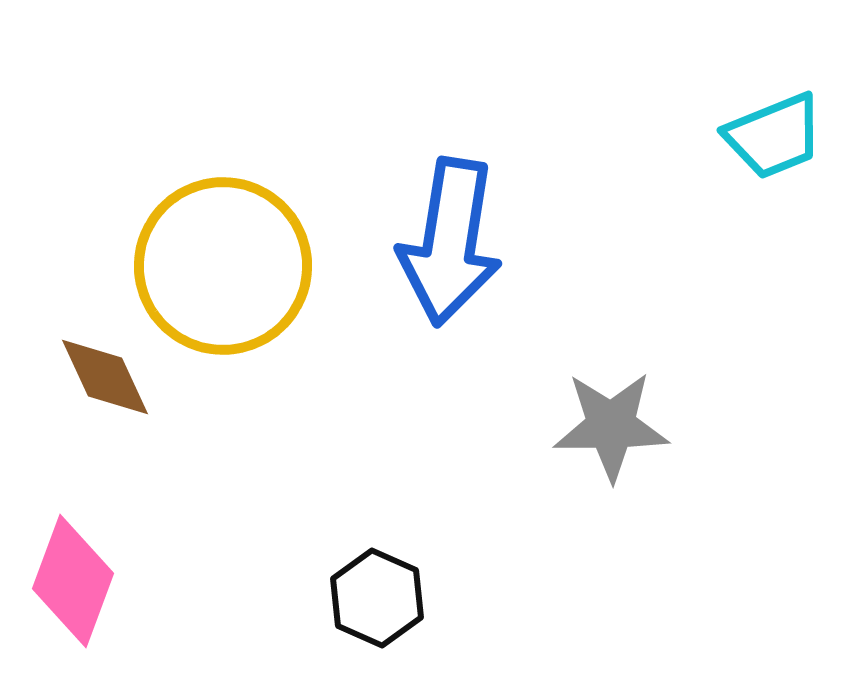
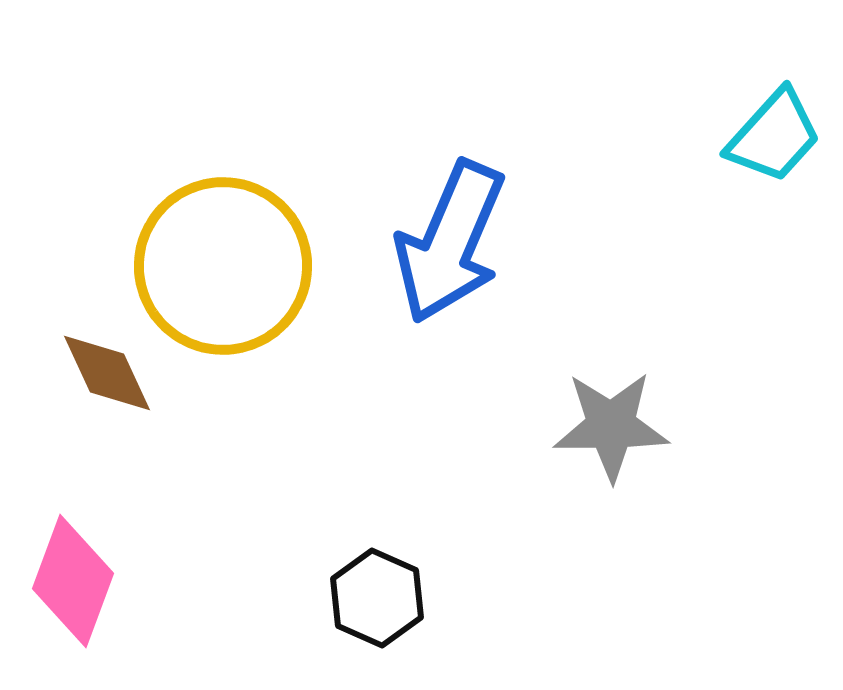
cyan trapezoid: rotated 26 degrees counterclockwise
blue arrow: rotated 14 degrees clockwise
brown diamond: moved 2 px right, 4 px up
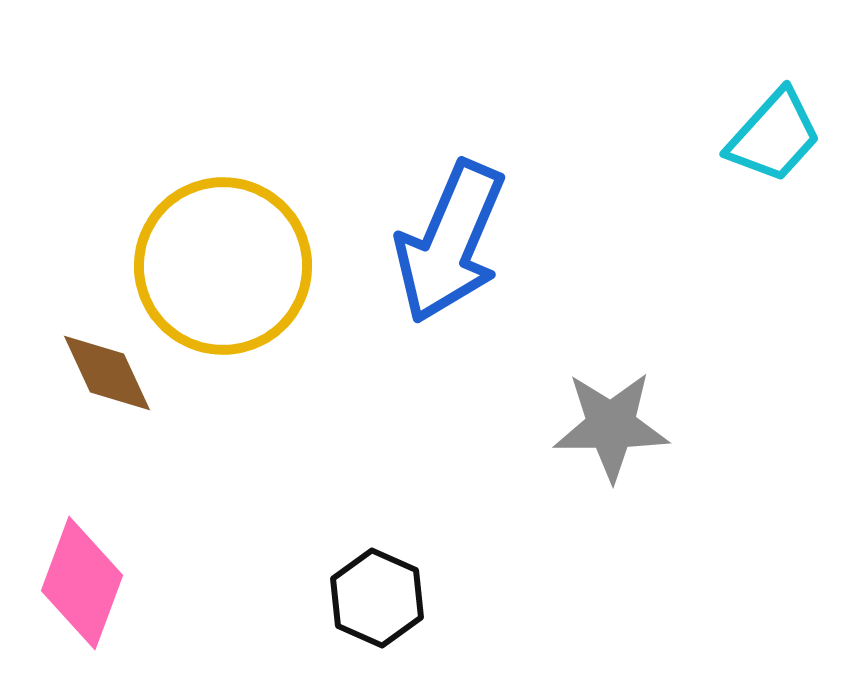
pink diamond: moved 9 px right, 2 px down
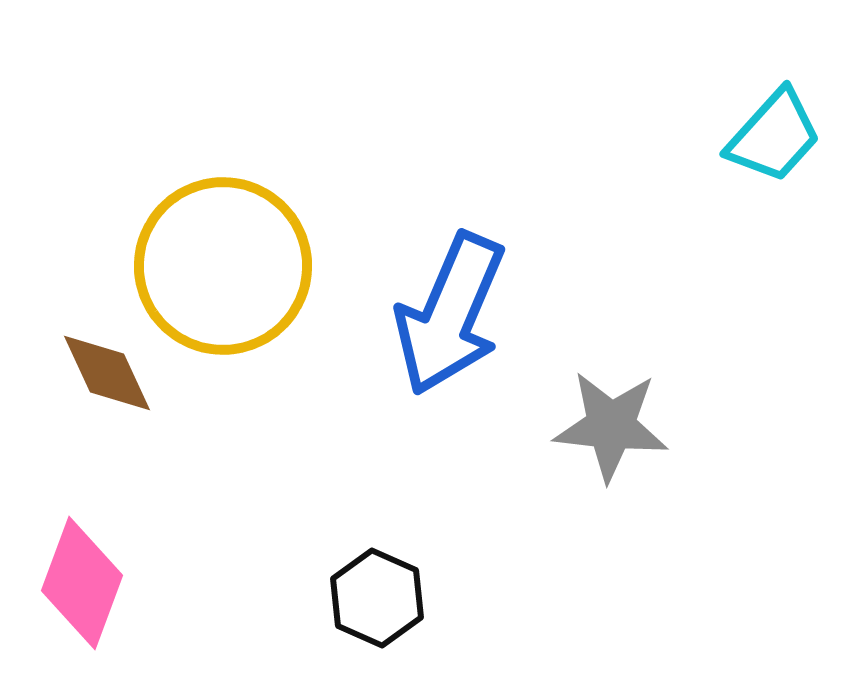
blue arrow: moved 72 px down
gray star: rotated 6 degrees clockwise
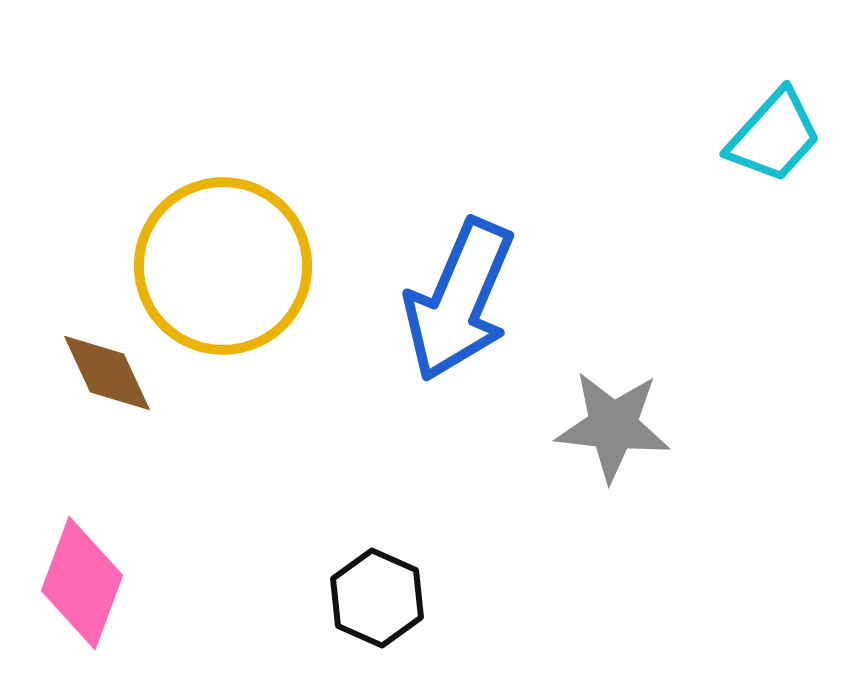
blue arrow: moved 9 px right, 14 px up
gray star: moved 2 px right
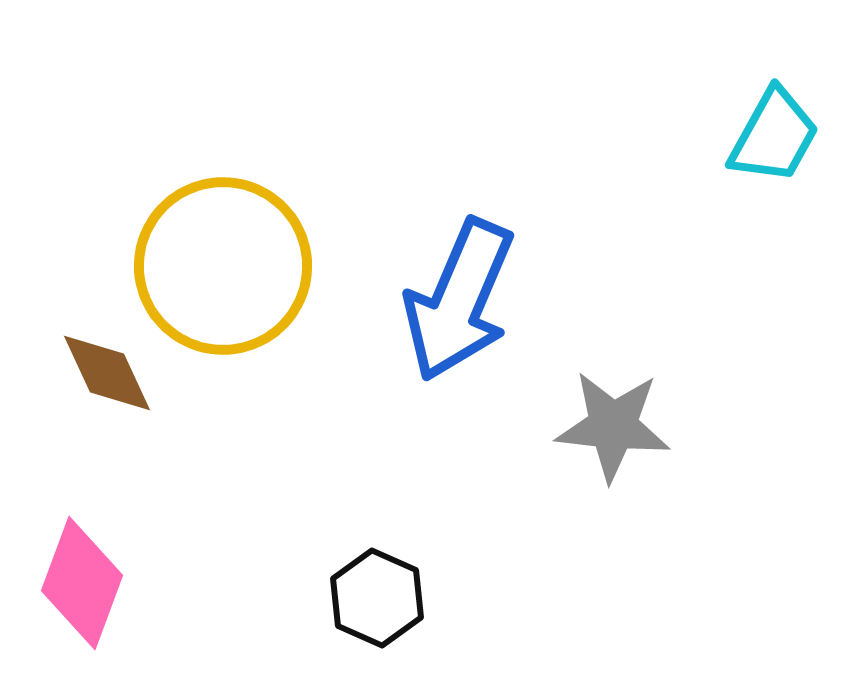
cyan trapezoid: rotated 13 degrees counterclockwise
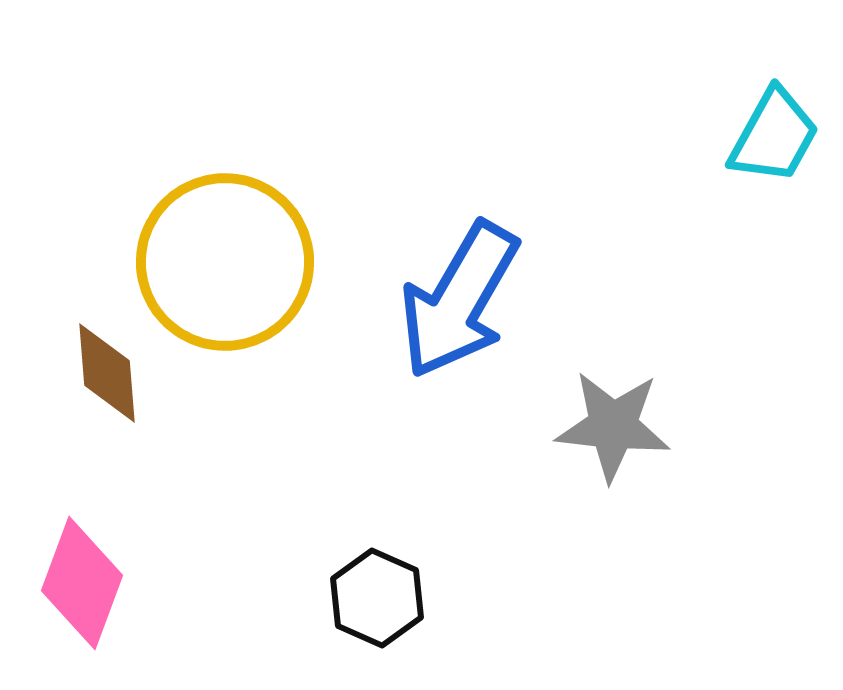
yellow circle: moved 2 px right, 4 px up
blue arrow: rotated 7 degrees clockwise
brown diamond: rotated 20 degrees clockwise
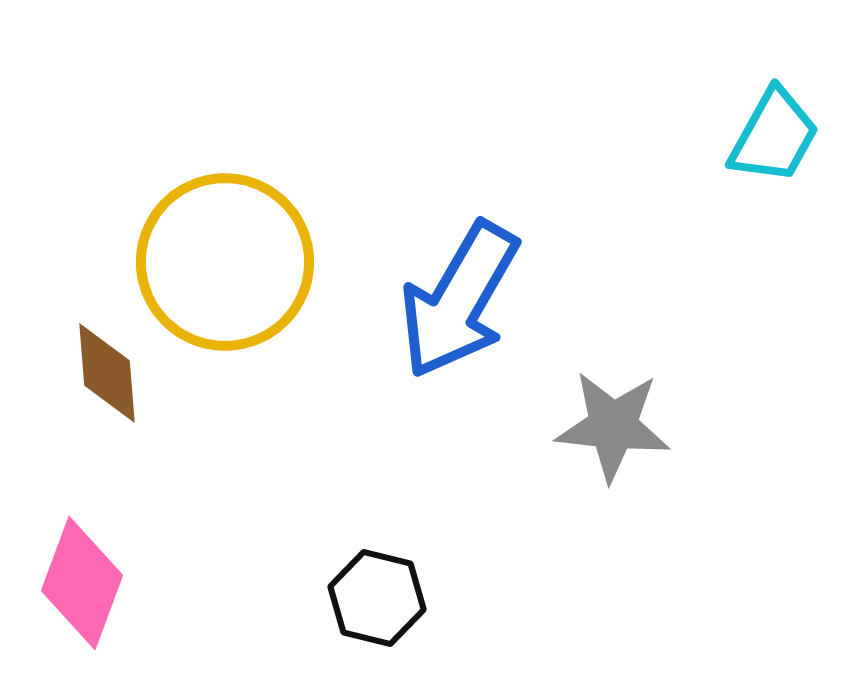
black hexagon: rotated 10 degrees counterclockwise
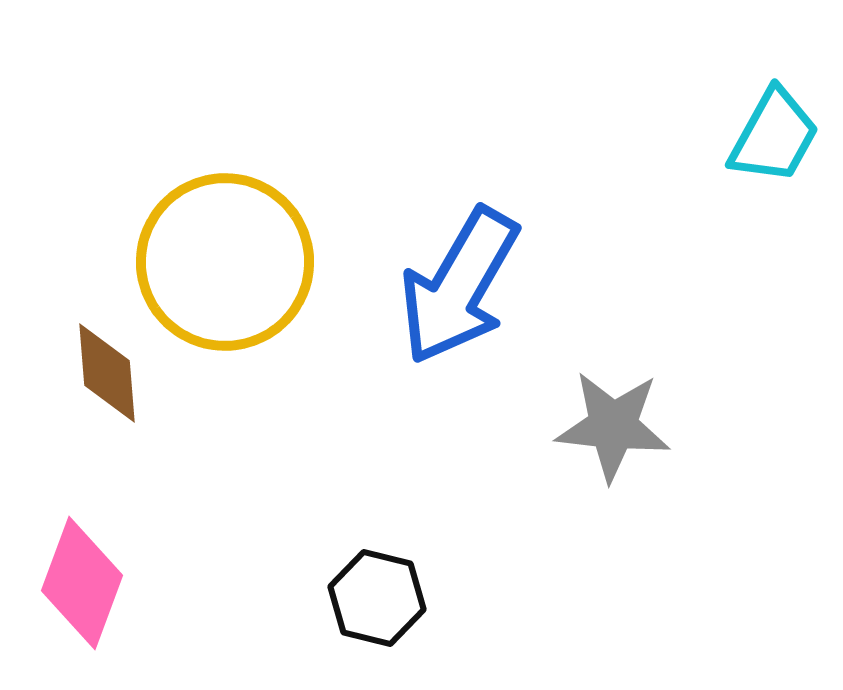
blue arrow: moved 14 px up
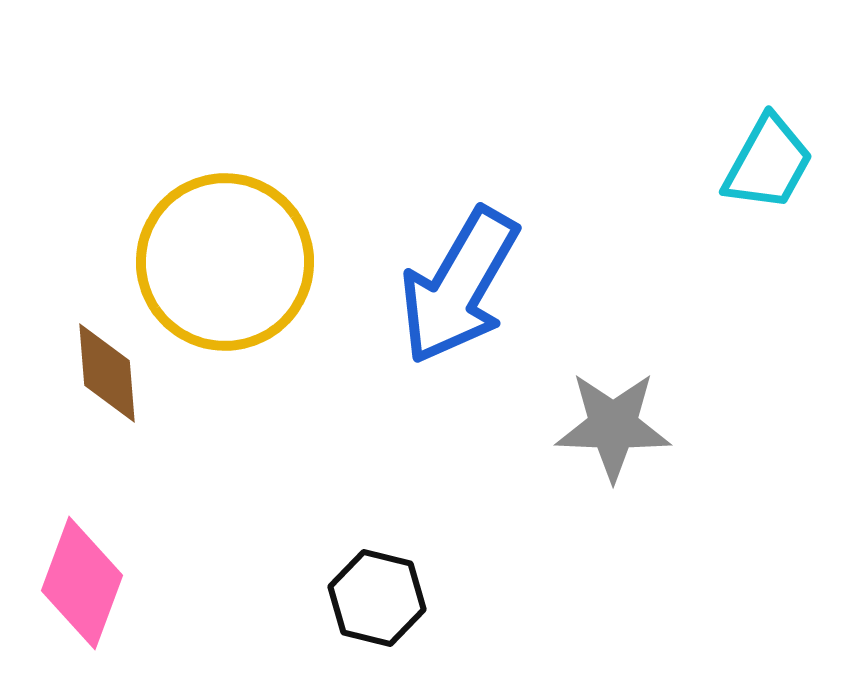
cyan trapezoid: moved 6 px left, 27 px down
gray star: rotated 4 degrees counterclockwise
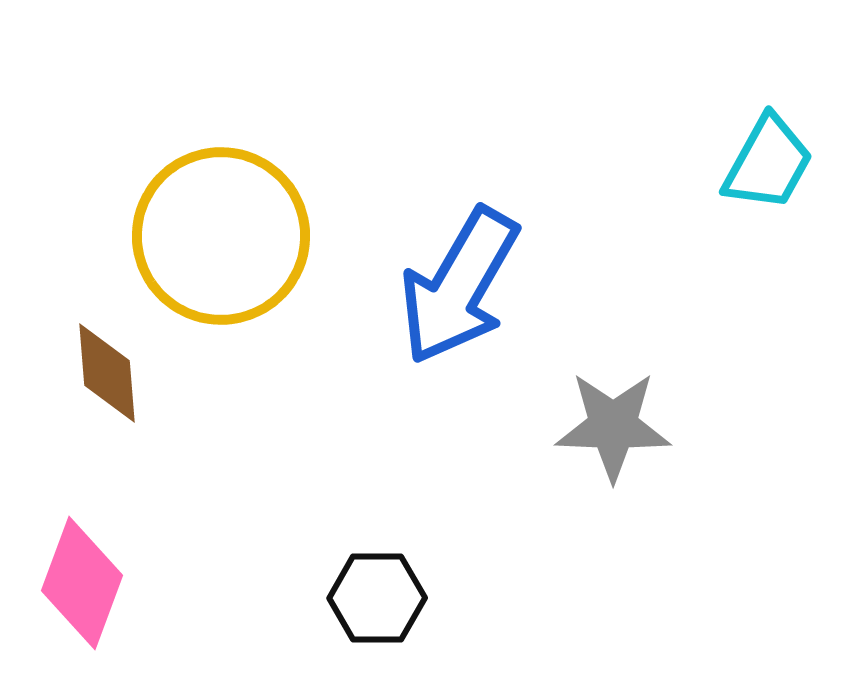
yellow circle: moved 4 px left, 26 px up
black hexagon: rotated 14 degrees counterclockwise
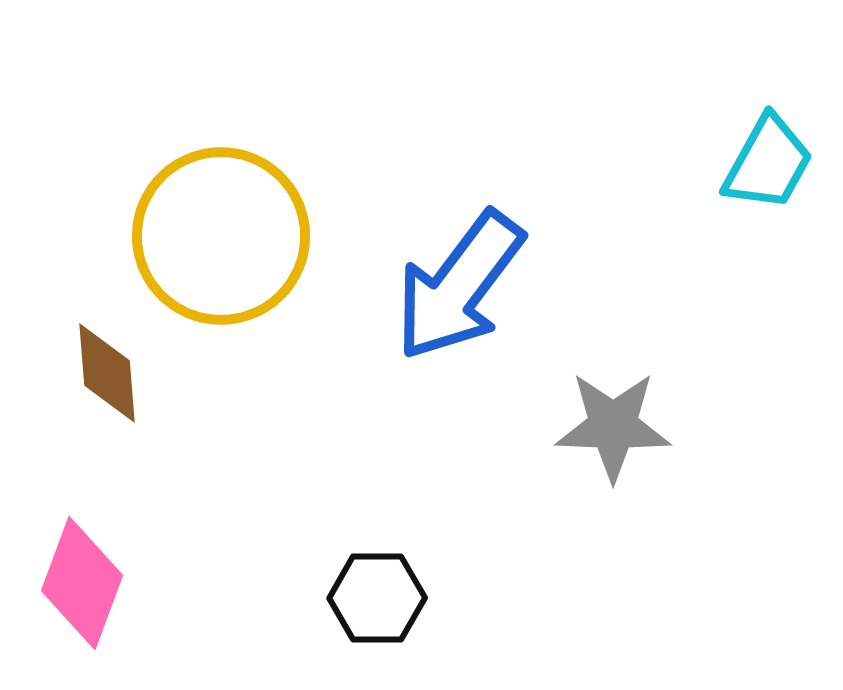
blue arrow: rotated 7 degrees clockwise
